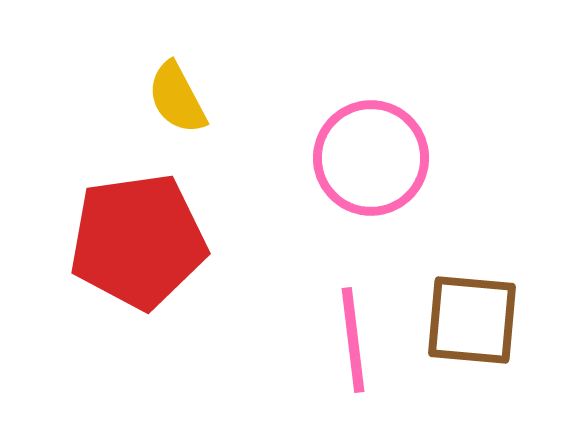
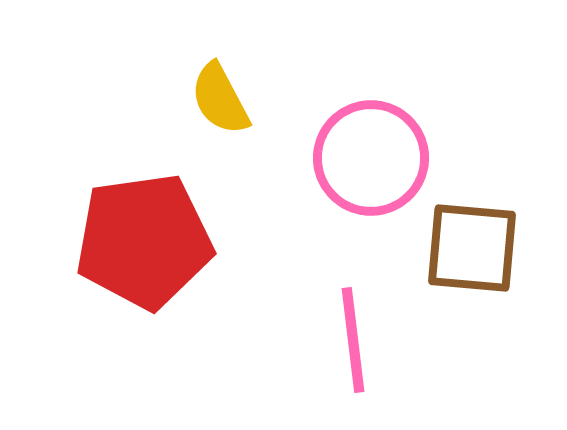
yellow semicircle: moved 43 px right, 1 px down
red pentagon: moved 6 px right
brown square: moved 72 px up
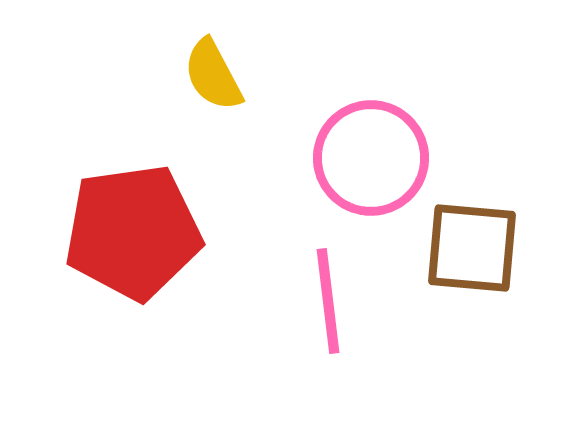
yellow semicircle: moved 7 px left, 24 px up
red pentagon: moved 11 px left, 9 px up
pink line: moved 25 px left, 39 px up
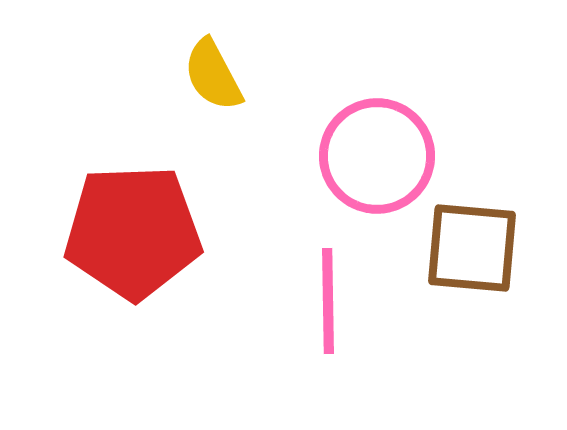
pink circle: moved 6 px right, 2 px up
red pentagon: rotated 6 degrees clockwise
pink line: rotated 6 degrees clockwise
